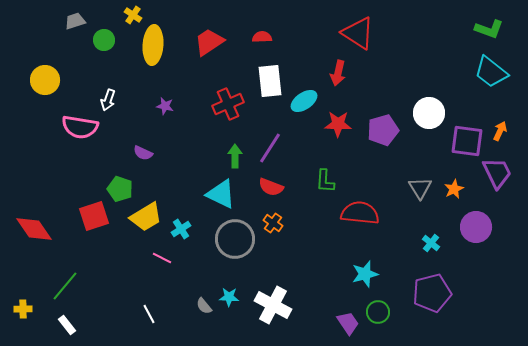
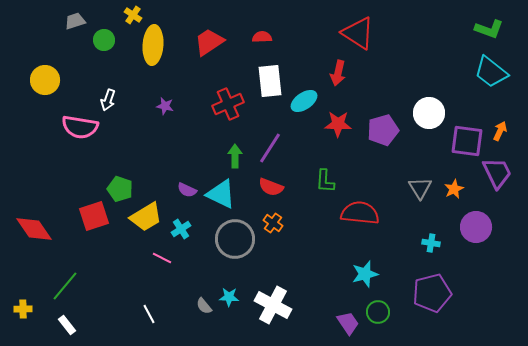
purple semicircle at (143, 153): moved 44 px right, 37 px down
cyan cross at (431, 243): rotated 30 degrees counterclockwise
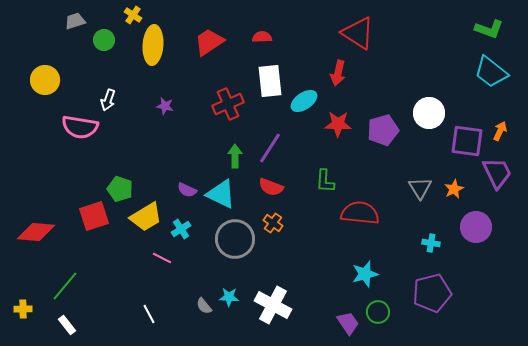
red diamond at (34, 229): moved 2 px right, 3 px down; rotated 51 degrees counterclockwise
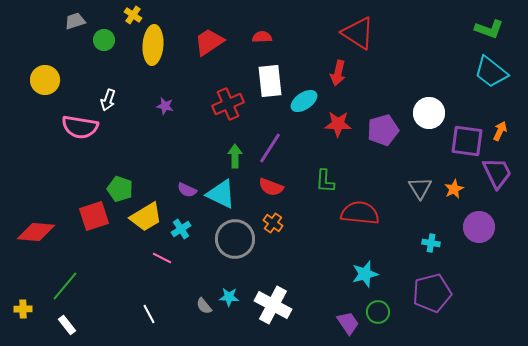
purple circle at (476, 227): moved 3 px right
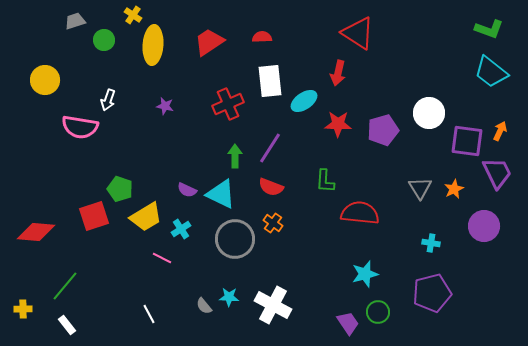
purple circle at (479, 227): moved 5 px right, 1 px up
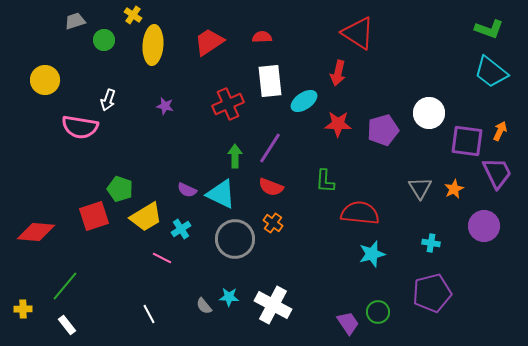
cyan star at (365, 274): moved 7 px right, 20 px up
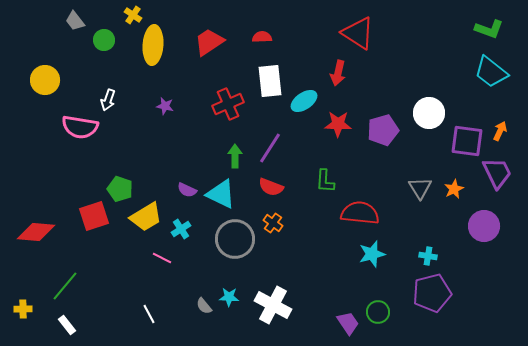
gray trapezoid at (75, 21): rotated 110 degrees counterclockwise
cyan cross at (431, 243): moved 3 px left, 13 px down
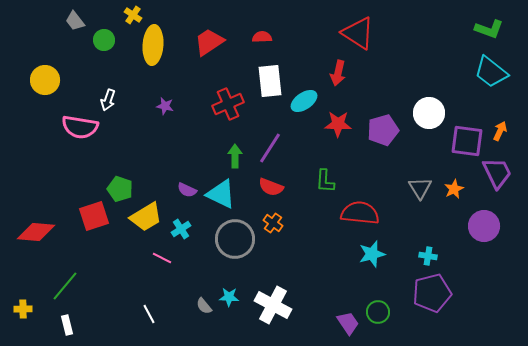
white rectangle at (67, 325): rotated 24 degrees clockwise
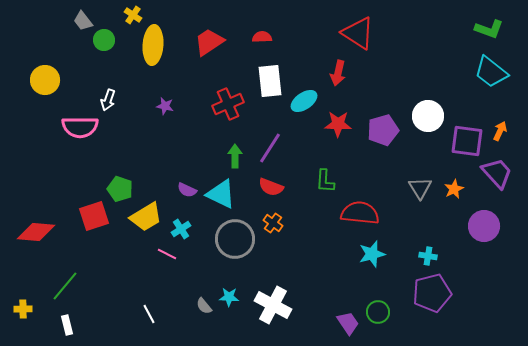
gray trapezoid at (75, 21): moved 8 px right
white circle at (429, 113): moved 1 px left, 3 px down
pink semicircle at (80, 127): rotated 9 degrees counterclockwise
purple trapezoid at (497, 173): rotated 16 degrees counterclockwise
pink line at (162, 258): moved 5 px right, 4 px up
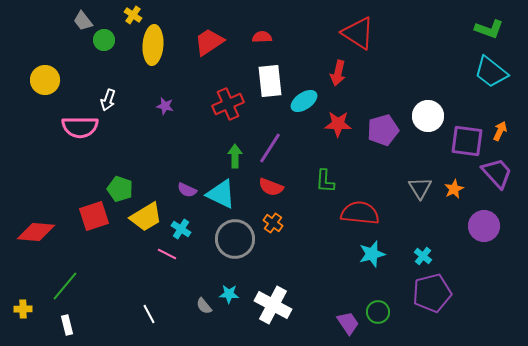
cyan cross at (181, 229): rotated 24 degrees counterclockwise
cyan cross at (428, 256): moved 5 px left; rotated 30 degrees clockwise
cyan star at (229, 297): moved 3 px up
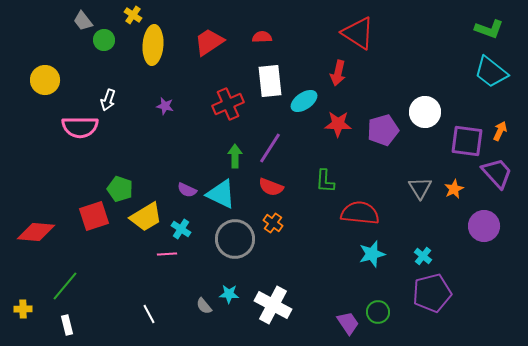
white circle at (428, 116): moved 3 px left, 4 px up
pink line at (167, 254): rotated 30 degrees counterclockwise
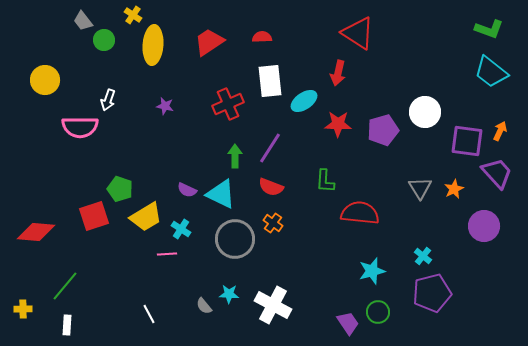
cyan star at (372, 254): moved 17 px down
white rectangle at (67, 325): rotated 18 degrees clockwise
